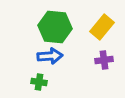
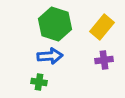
green hexagon: moved 3 px up; rotated 12 degrees clockwise
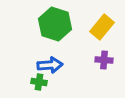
blue arrow: moved 9 px down
purple cross: rotated 12 degrees clockwise
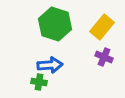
purple cross: moved 3 px up; rotated 18 degrees clockwise
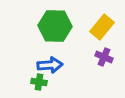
green hexagon: moved 2 px down; rotated 16 degrees counterclockwise
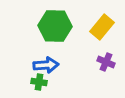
purple cross: moved 2 px right, 5 px down
blue arrow: moved 4 px left
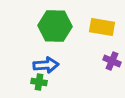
yellow rectangle: rotated 60 degrees clockwise
purple cross: moved 6 px right, 1 px up
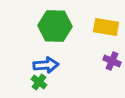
yellow rectangle: moved 4 px right
green cross: rotated 28 degrees clockwise
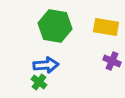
green hexagon: rotated 8 degrees clockwise
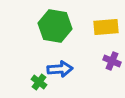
yellow rectangle: rotated 15 degrees counterclockwise
blue arrow: moved 14 px right, 4 px down
